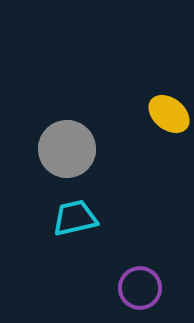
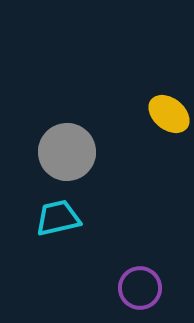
gray circle: moved 3 px down
cyan trapezoid: moved 17 px left
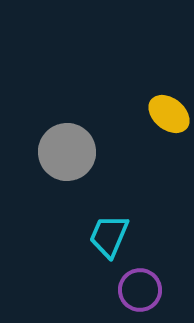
cyan trapezoid: moved 51 px right, 18 px down; rotated 54 degrees counterclockwise
purple circle: moved 2 px down
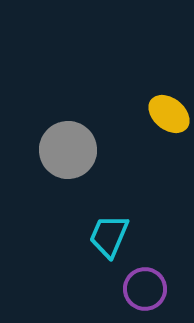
gray circle: moved 1 px right, 2 px up
purple circle: moved 5 px right, 1 px up
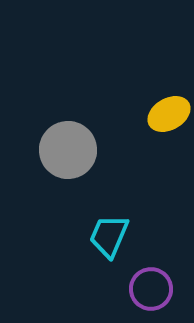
yellow ellipse: rotated 69 degrees counterclockwise
purple circle: moved 6 px right
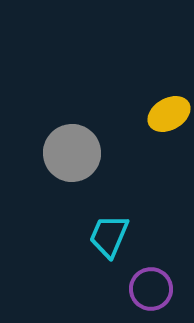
gray circle: moved 4 px right, 3 px down
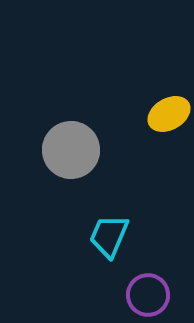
gray circle: moved 1 px left, 3 px up
purple circle: moved 3 px left, 6 px down
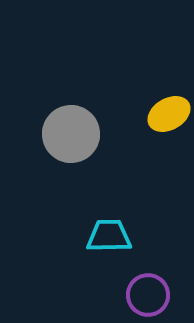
gray circle: moved 16 px up
cyan trapezoid: rotated 66 degrees clockwise
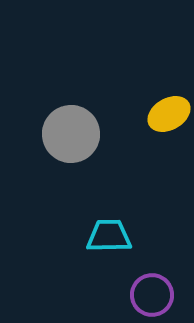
purple circle: moved 4 px right
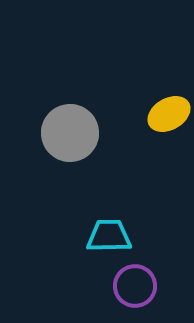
gray circle: moved 1 px left, 1 px up
purple circle: moved 17 px left, 9 px up
